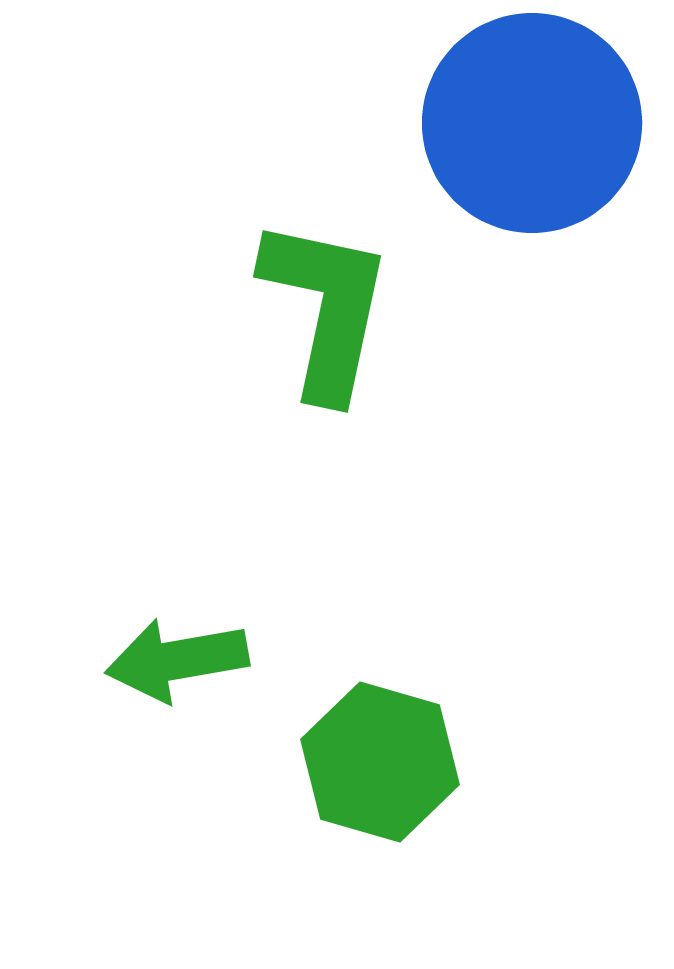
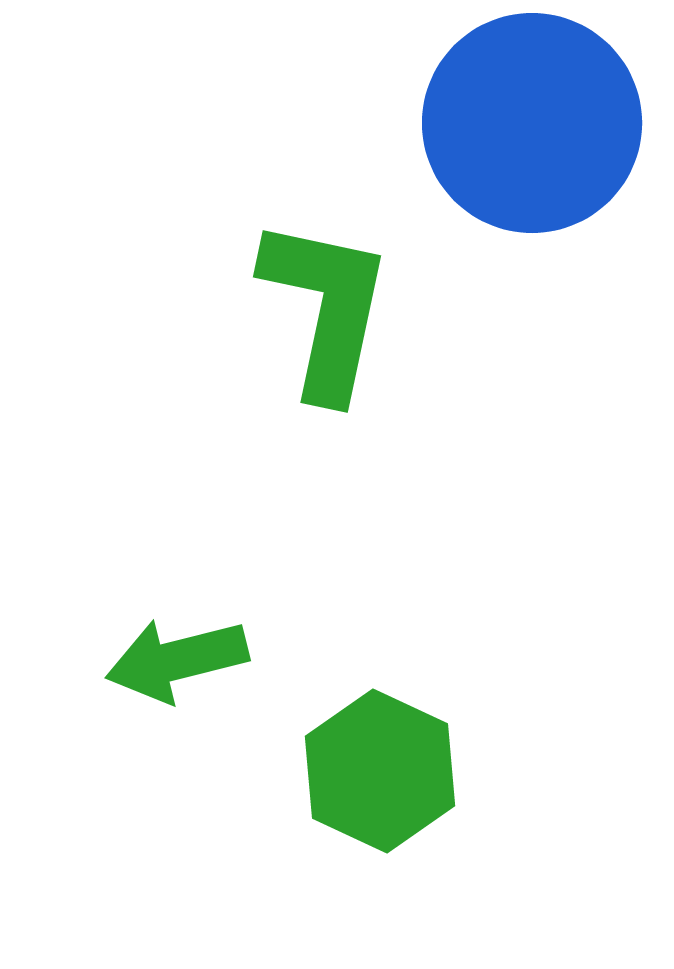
green arrow: rotated 4 degrees counterclockwise
green hexagon: moved 9 px down; rotated 9 degrees clockwise
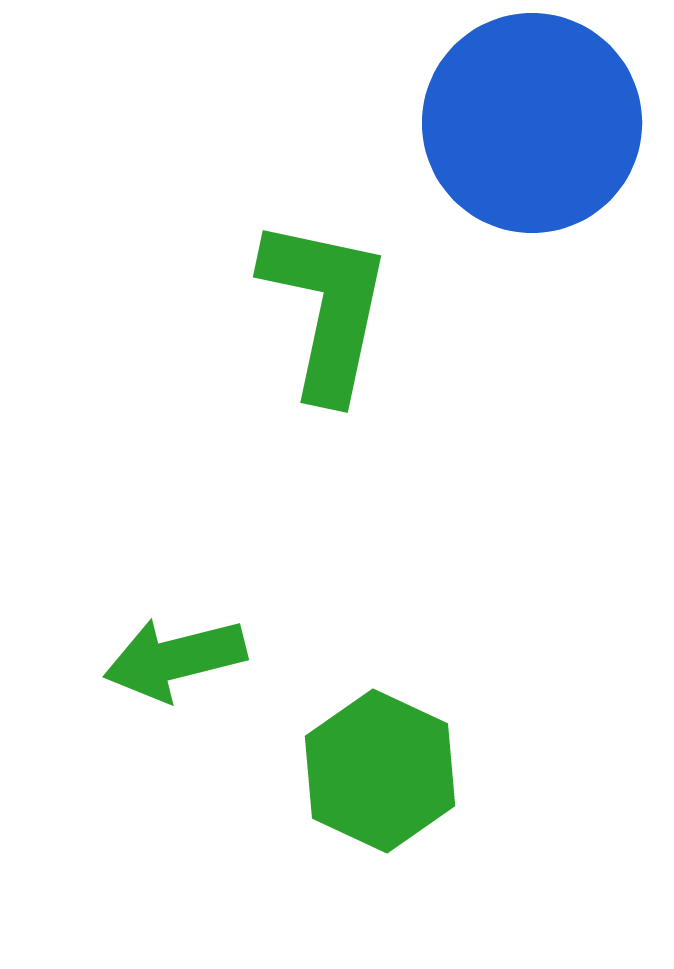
green arrow: moved 2 px left, 1 px up
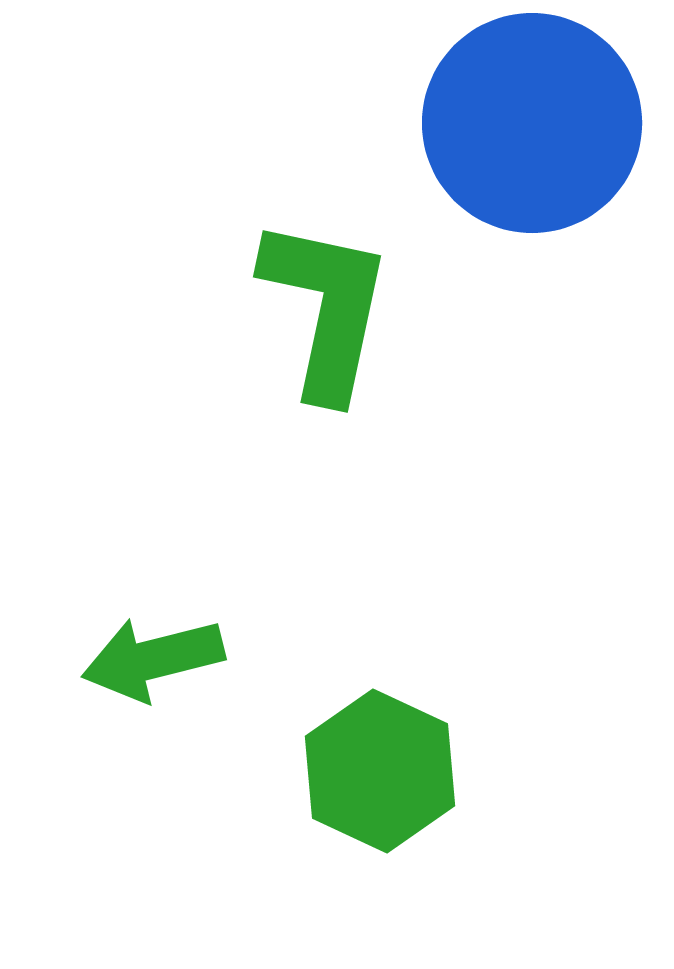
green arrow: moved 22 px left
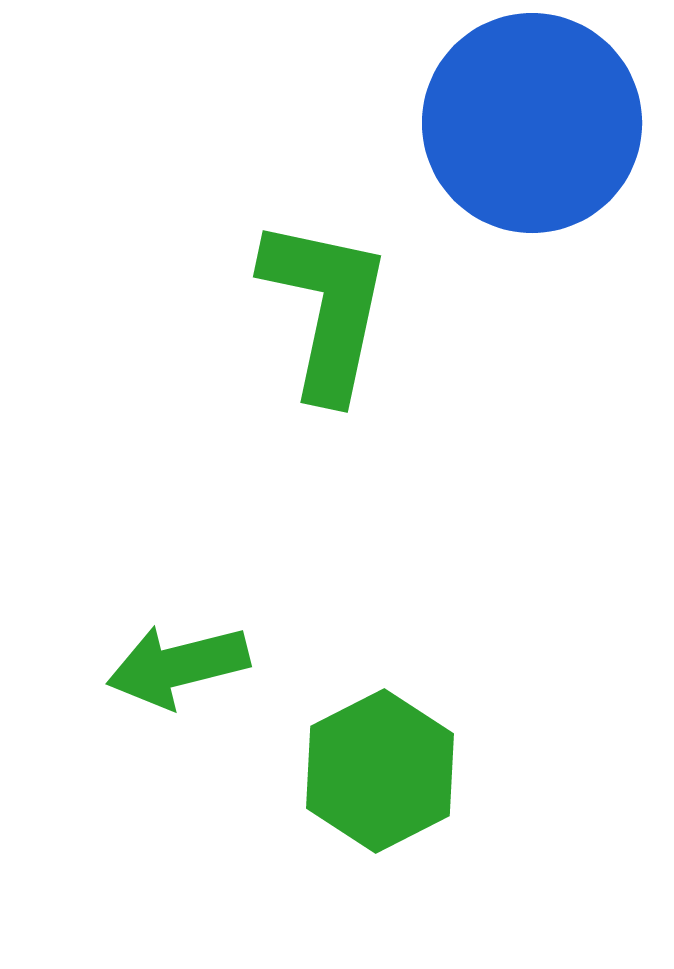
green arrow: moved 25 px right, 7 px down
green hexagon: rotated 8 degrees clockwise
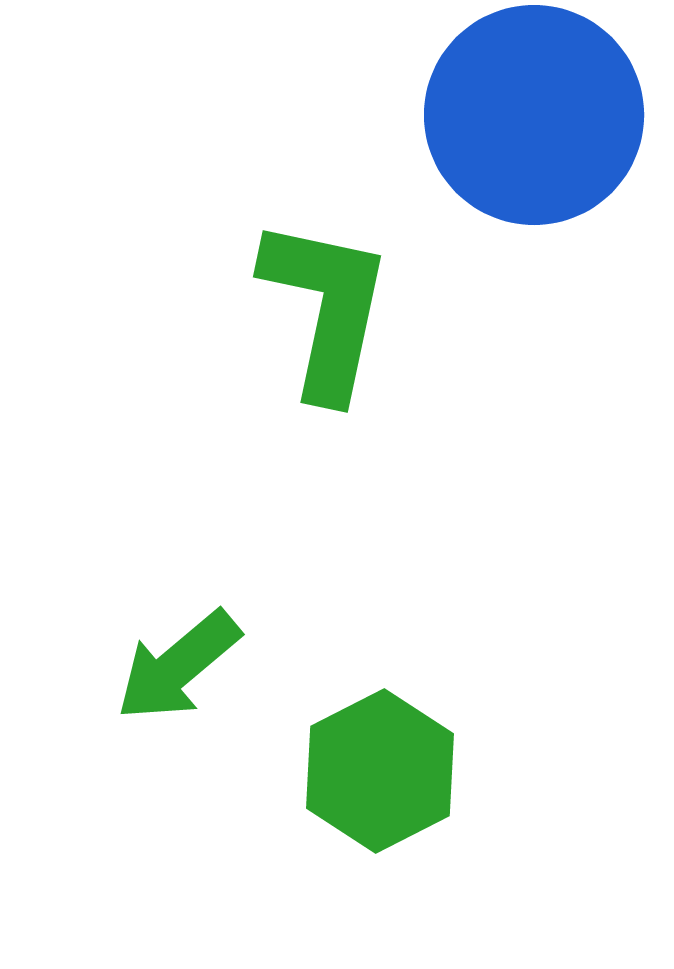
blue circle: moved 2 px right, 8 px up
green arrow: rotated 26 degrees counterclockwise
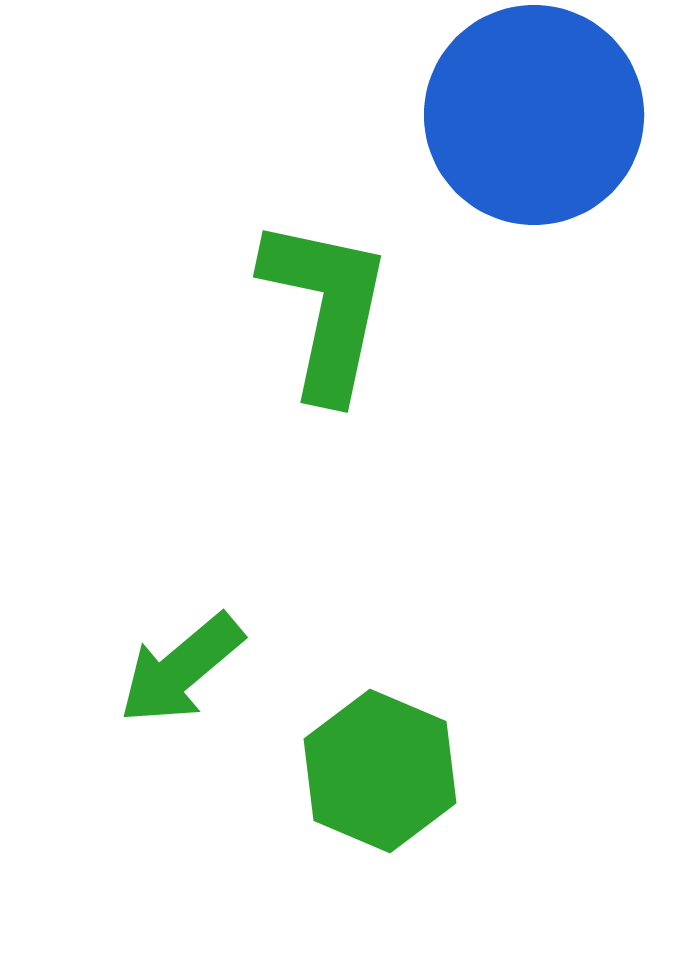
green arrow: moved 3 px right, 3 px down
green hexagon: rotated 10 degrees counterclockwise
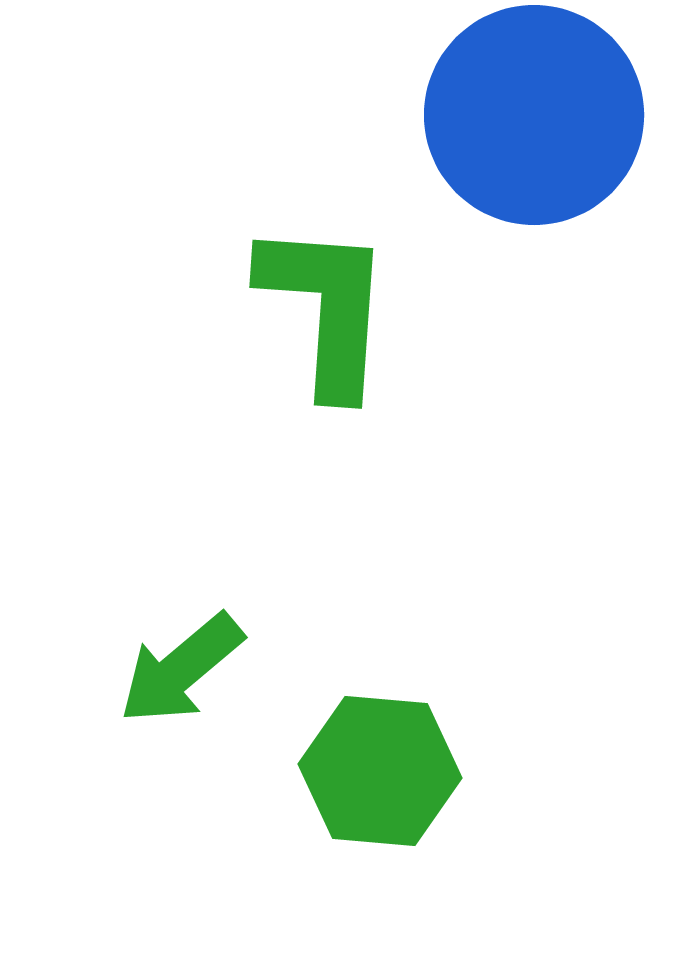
green L-shape: rotated 8 degrees counterclockwise
green hexagon: rotated 18 degrees counterclockwise
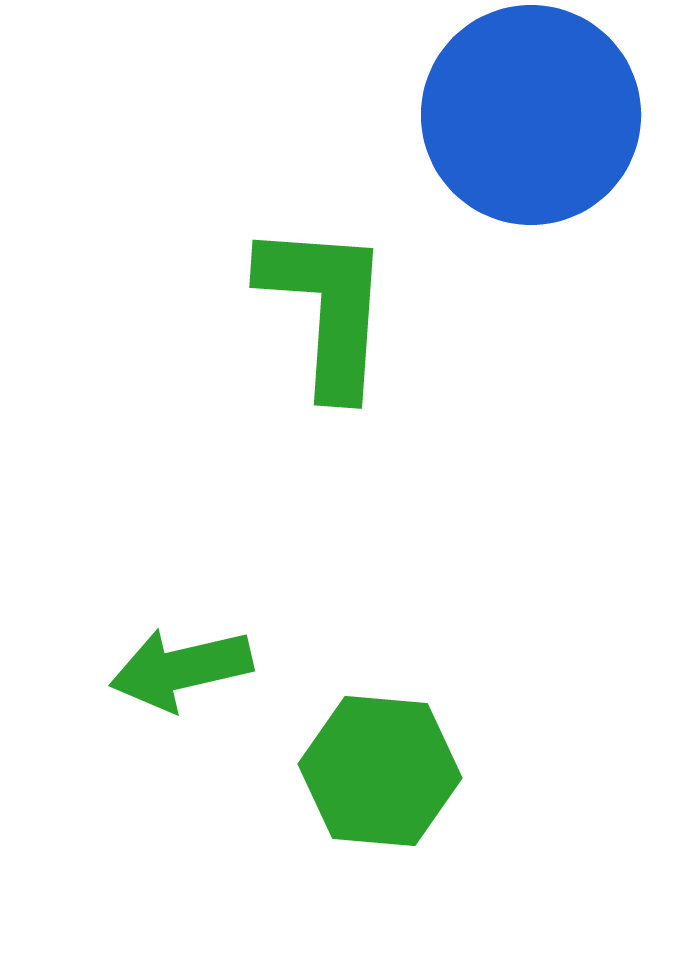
blue circle: moved 3 px left
green arrow: rotated 27 degrees clockwise
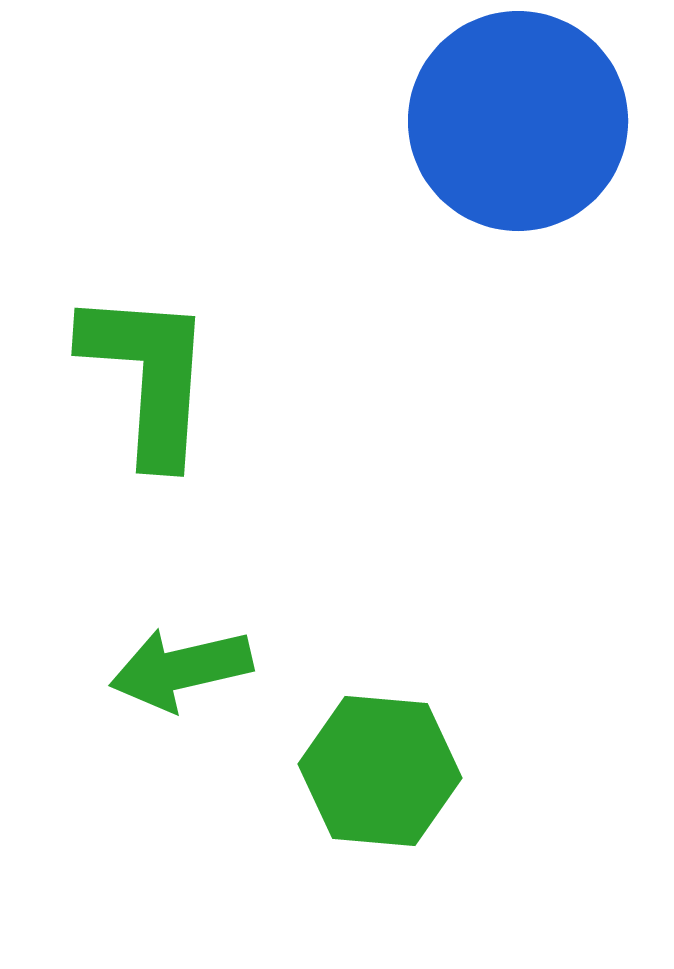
blue circle: moved 13 px left, 6 px down
green L-shape: moved 178 px left, 68 px down
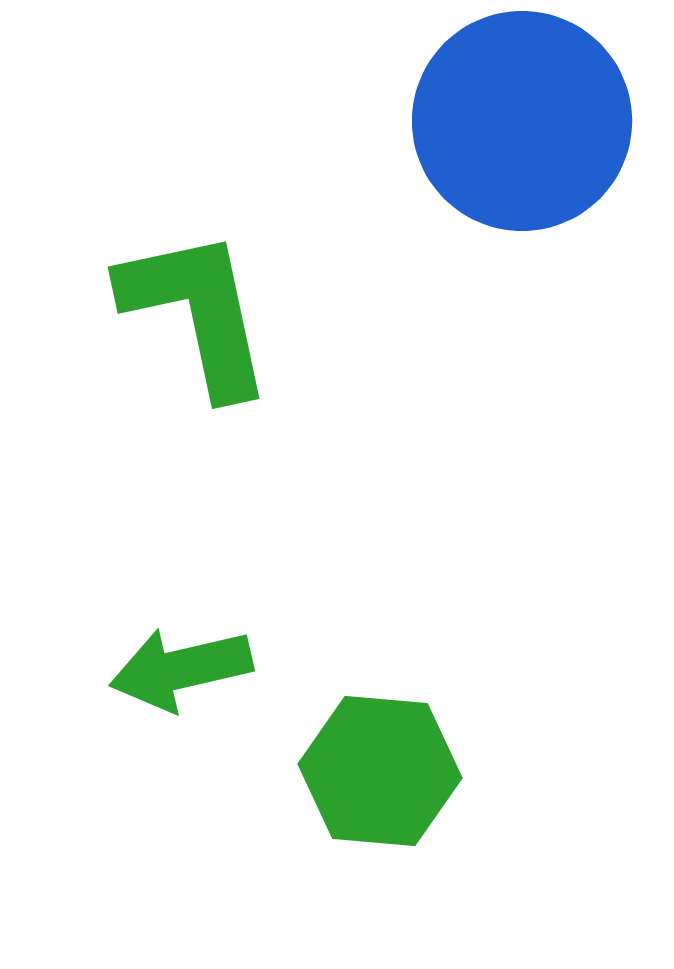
blue circle: moved 4 px right
green L-shape: moved 49 px right, 64 px up; rotated 16 degrees counterclockwise
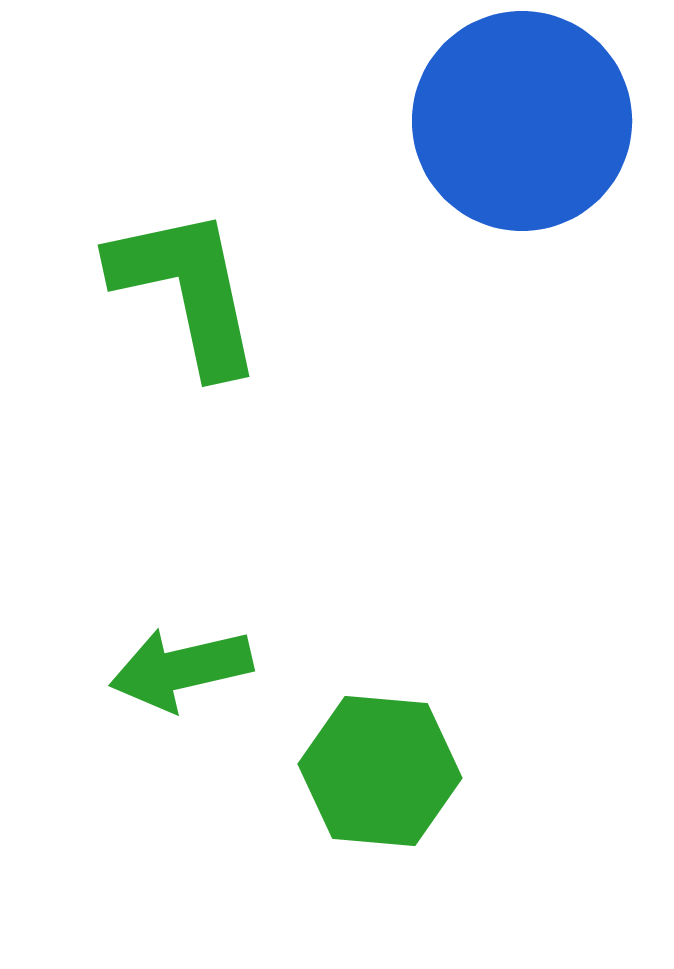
green L-shape: moved 10 px left, 22 px up
